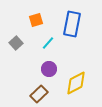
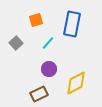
brown rectangle: rotated 18 degrees clockwise
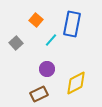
orange square: rotated 32 degrees counterclockwise
cyan line: moved 3 px right, 3 px up
purple circle: moved 2 px left
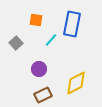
orange square: rotated 32 degrees counterclockwise
purple circle: moved 8 px left
brown rectangle: moved 4 px right, 1 px down
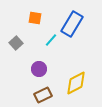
orange square: moved 1 px left, 2 px up
blue rectangle: rotated 20 degrees clockwise
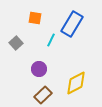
cyan line: rotated 16 degrees counterclockwise
brown rectangle: rotated 18 degrees counterclockwise
